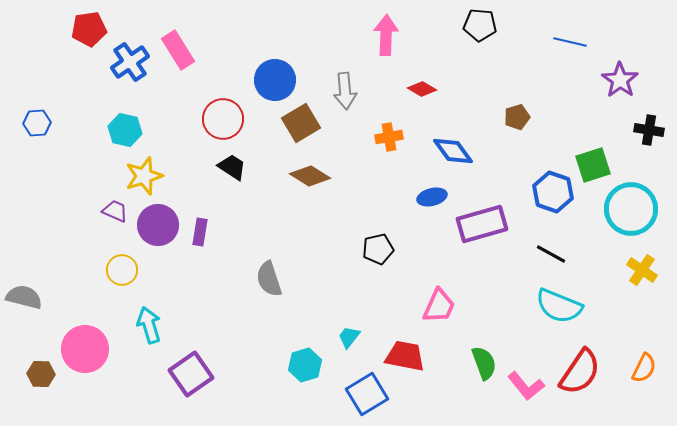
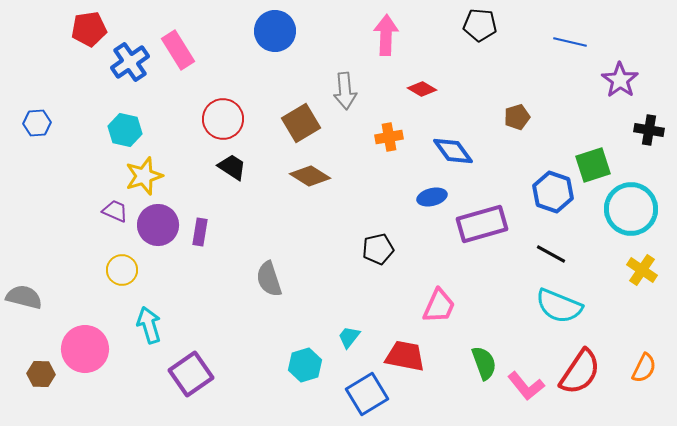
blue circle at (275, 80): moved 49 px up
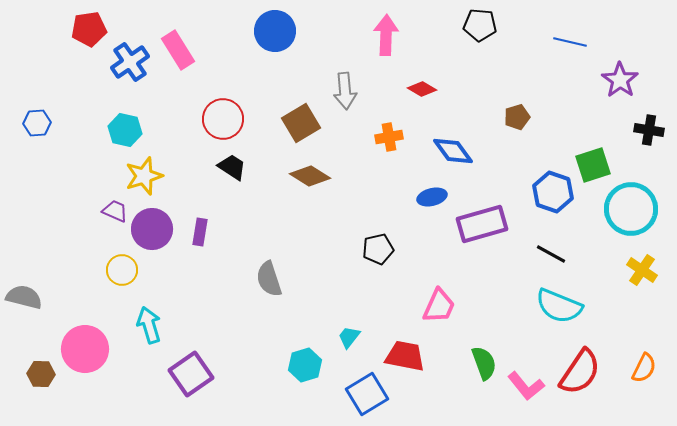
purple circle at (158, 225): moved 6 px left, 4 px down
